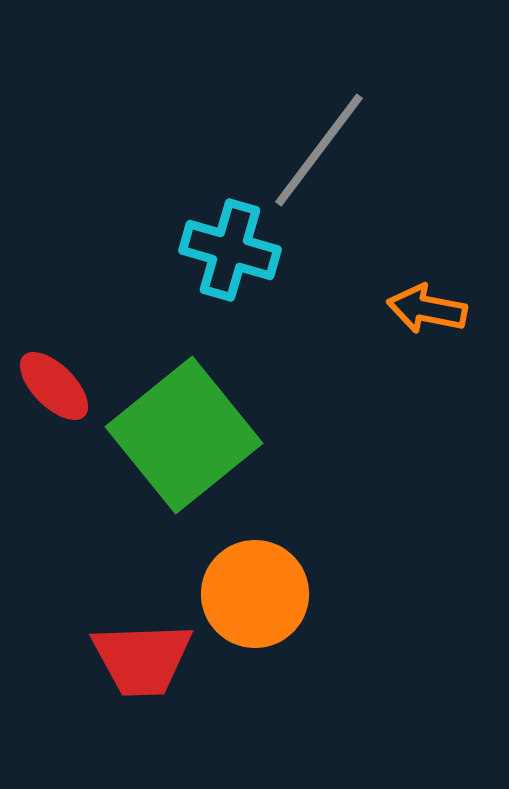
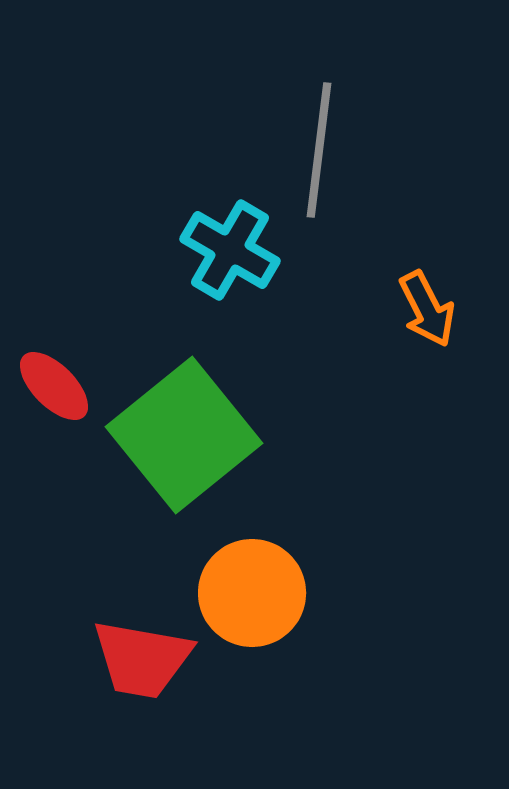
gray line: rotated 30 degrees counterclockwise
cyan cross: rotated 14 degrees clockwise
orange arrow: rotated 128 degrees counterclockwise
orange circle: moved 3 px left, 1 px up
red trapezoid: rotated 12 degrees clockwise
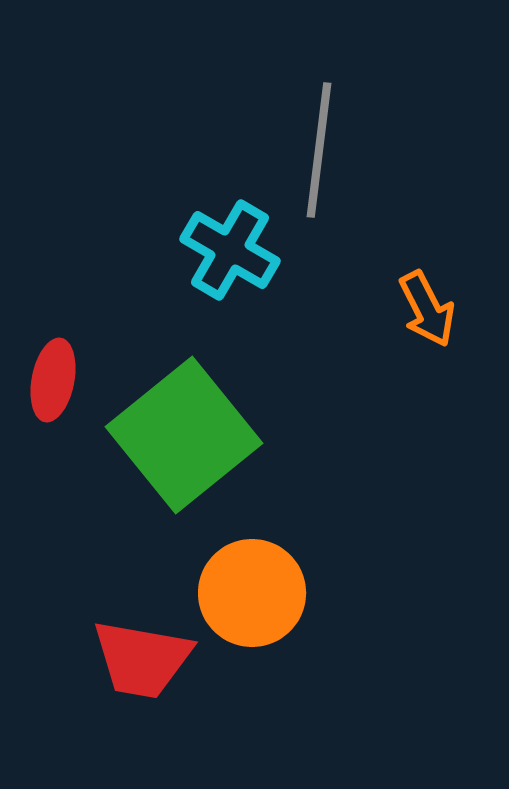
red ellipse: moved 1 px left, 6 px up; rotated 56 degrees clockwise
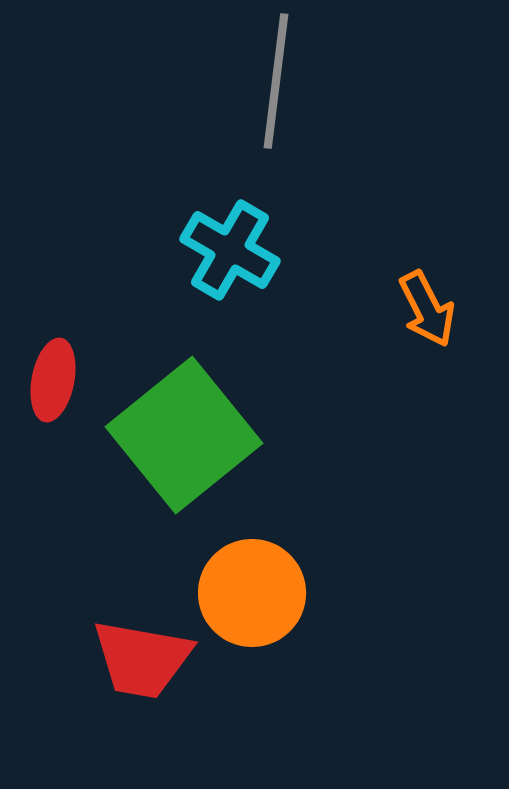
gray line: moved 43 px left, 69 px up
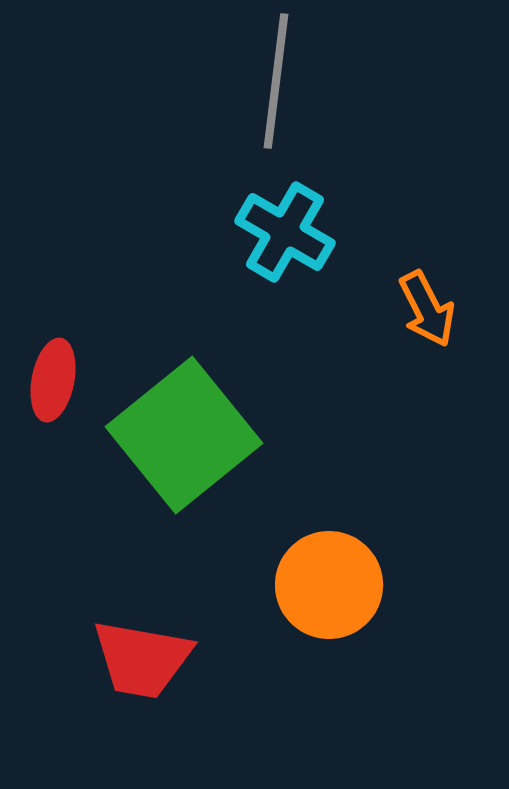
cyan cross: moved 55 px right, 18 px up
orange circle: moved 77 px right, 8 px up
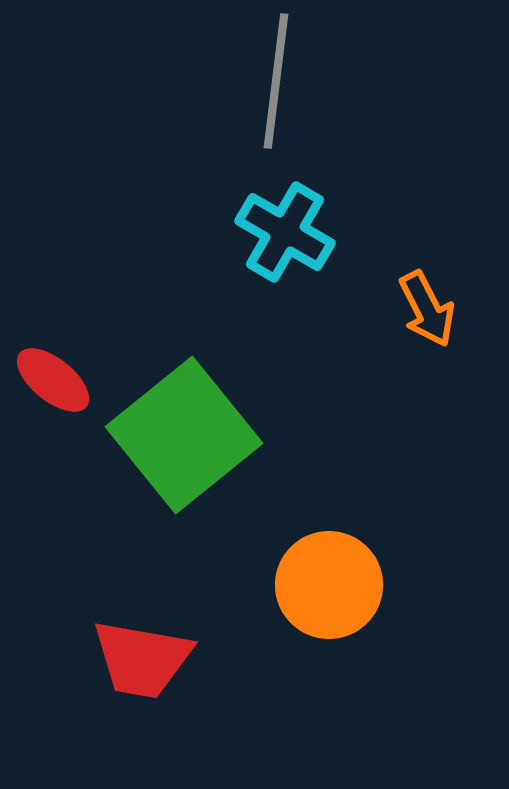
red ellipse: rotated 62 degrees counterclockwise
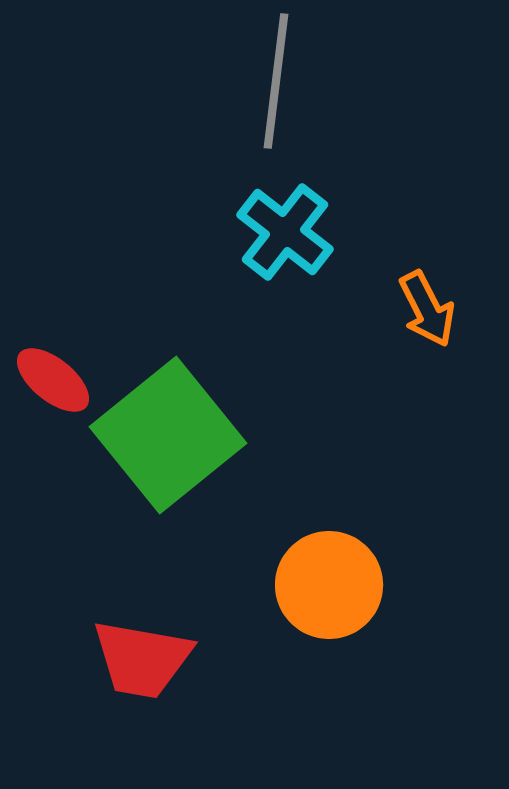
cyan cross: rotated 8 degrees clockwise
green square: moved 16 px left
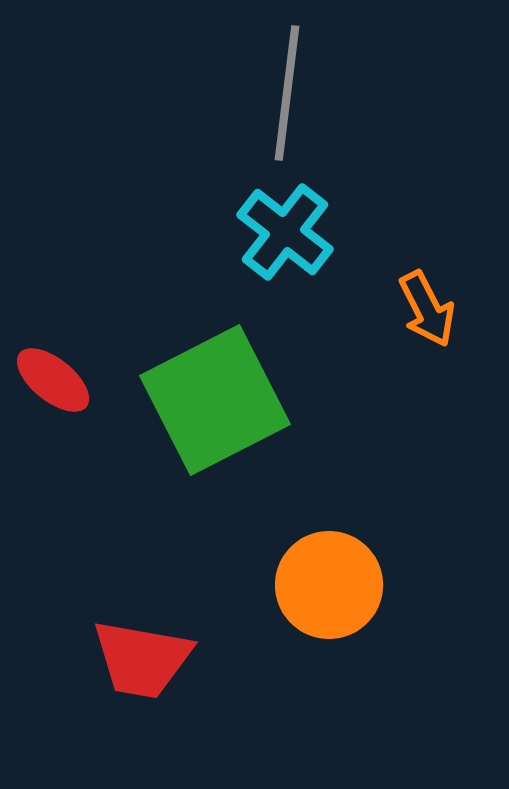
gray line: moved 11 px right, 12 px down
green square: moved 47 px right, 35 px up; rotated 12 degrees clockwise
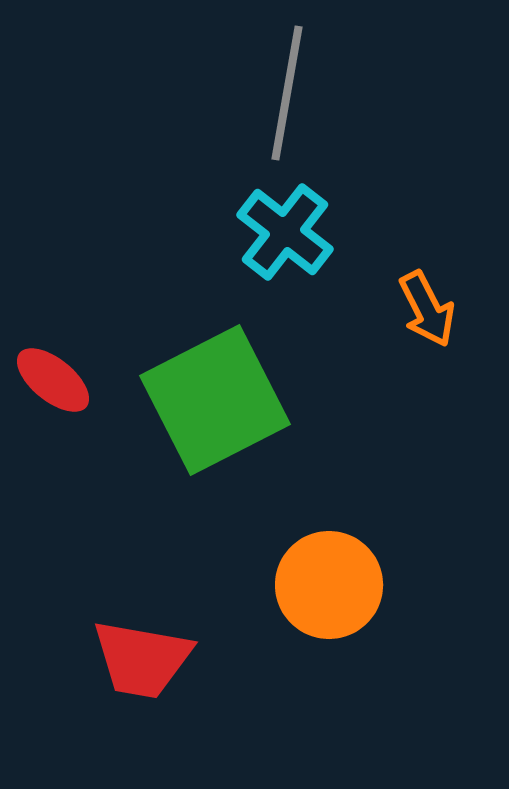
gray line: rotated 3 degrees clockwise
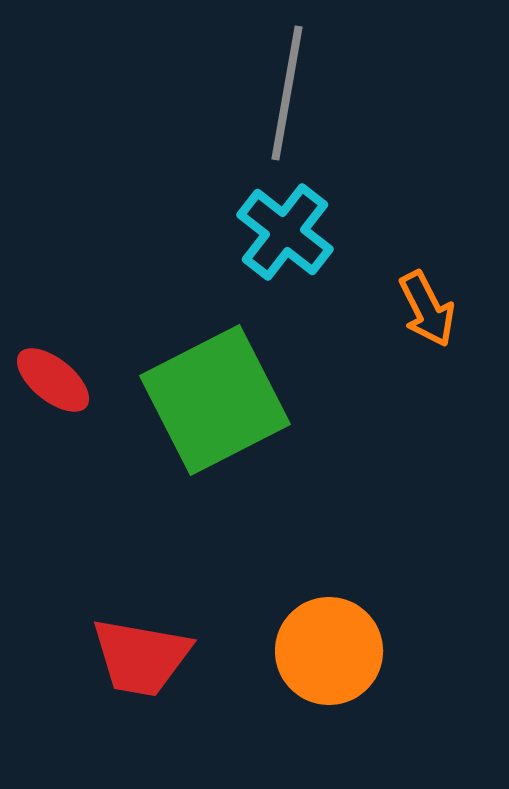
orange circle: moved 66 px down
red trapezoid: moved 1 px left, 2 px up
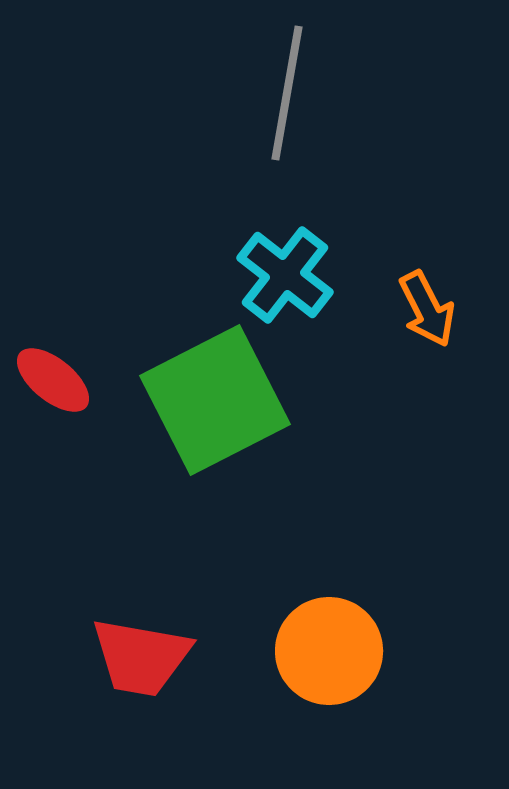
cyan cross: moved 43 px down
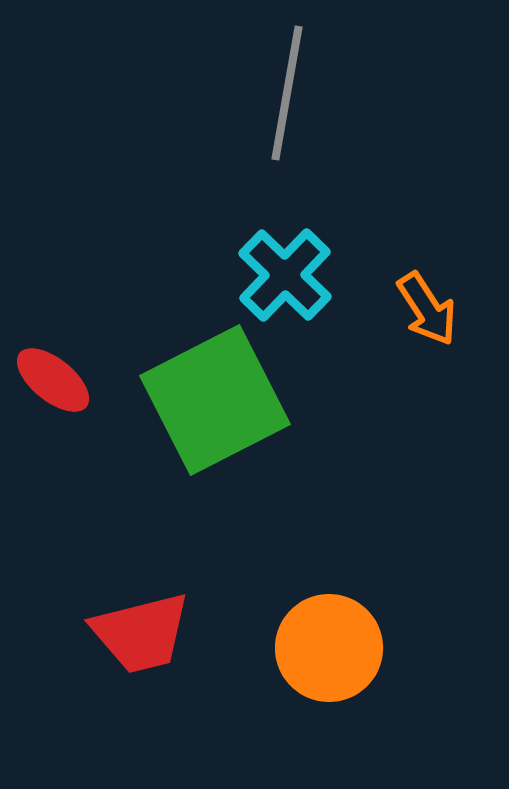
cyan cross: rotated 6 degrees clockwise
orange arrow: rotated 6 degrees counterclockwise
orange circle: moved 3 px up
red trapezoid: moved 24 px up; rotated 24 degrees counterclockwise
